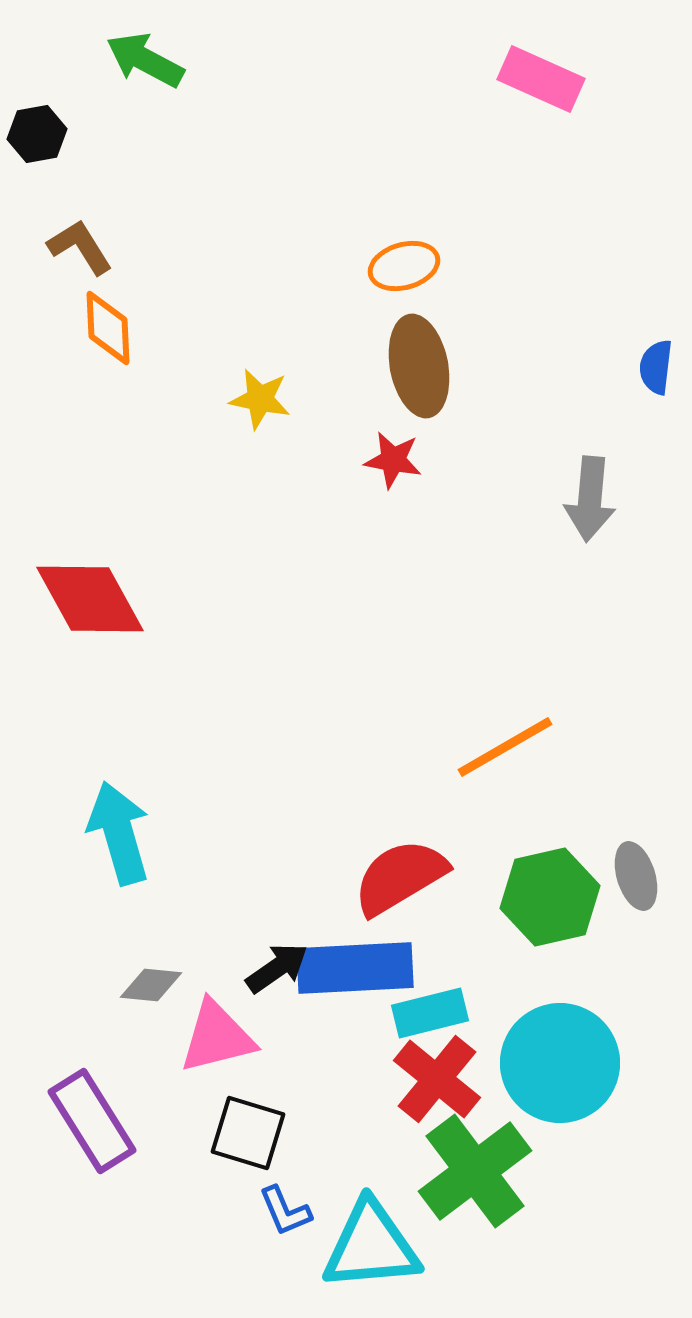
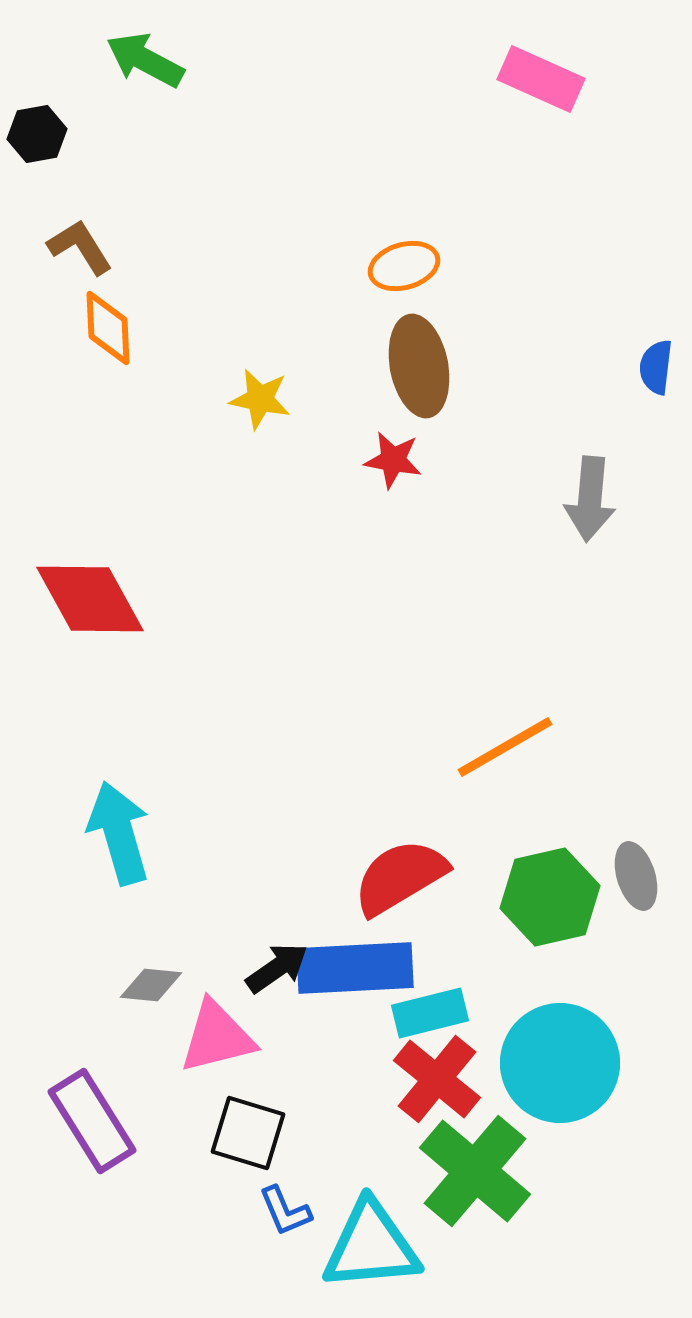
green cross: rotated 13 degrees counterclockwise
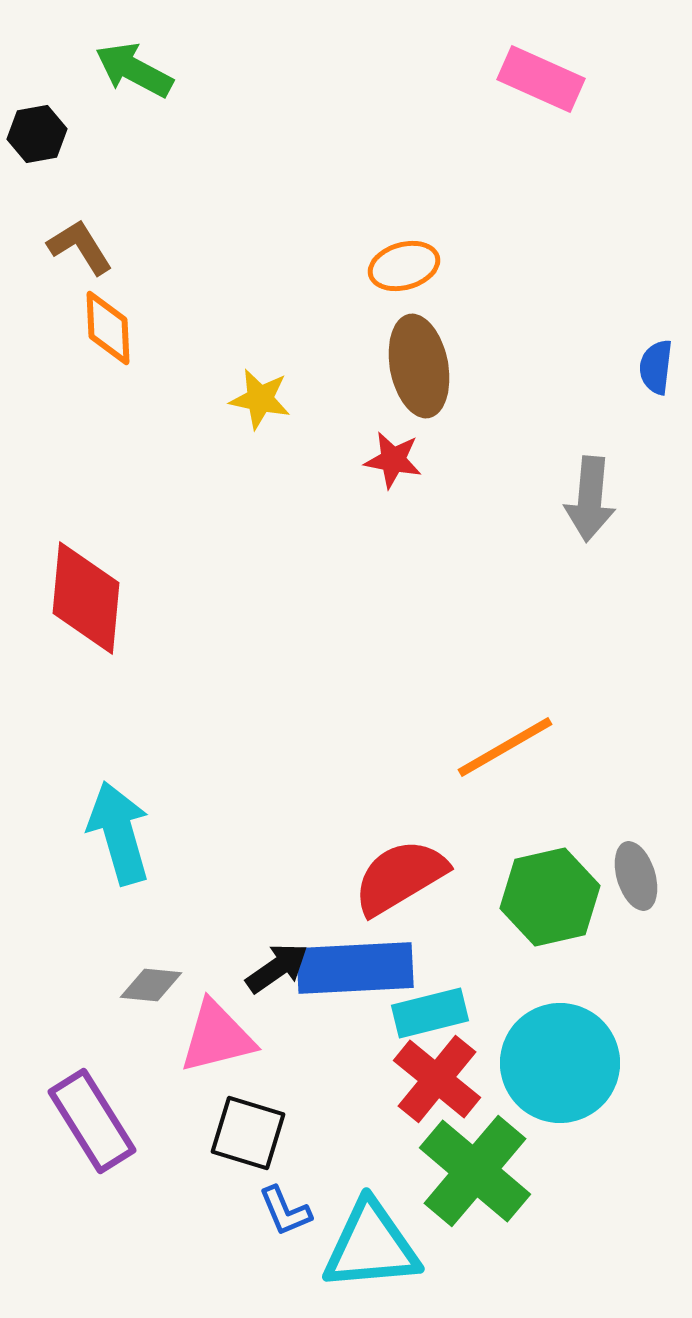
green arrow: moved 11 px left, 10 px down
red diamond: moved 4 px left, 1 px up; rotated 34 degrees clockwise
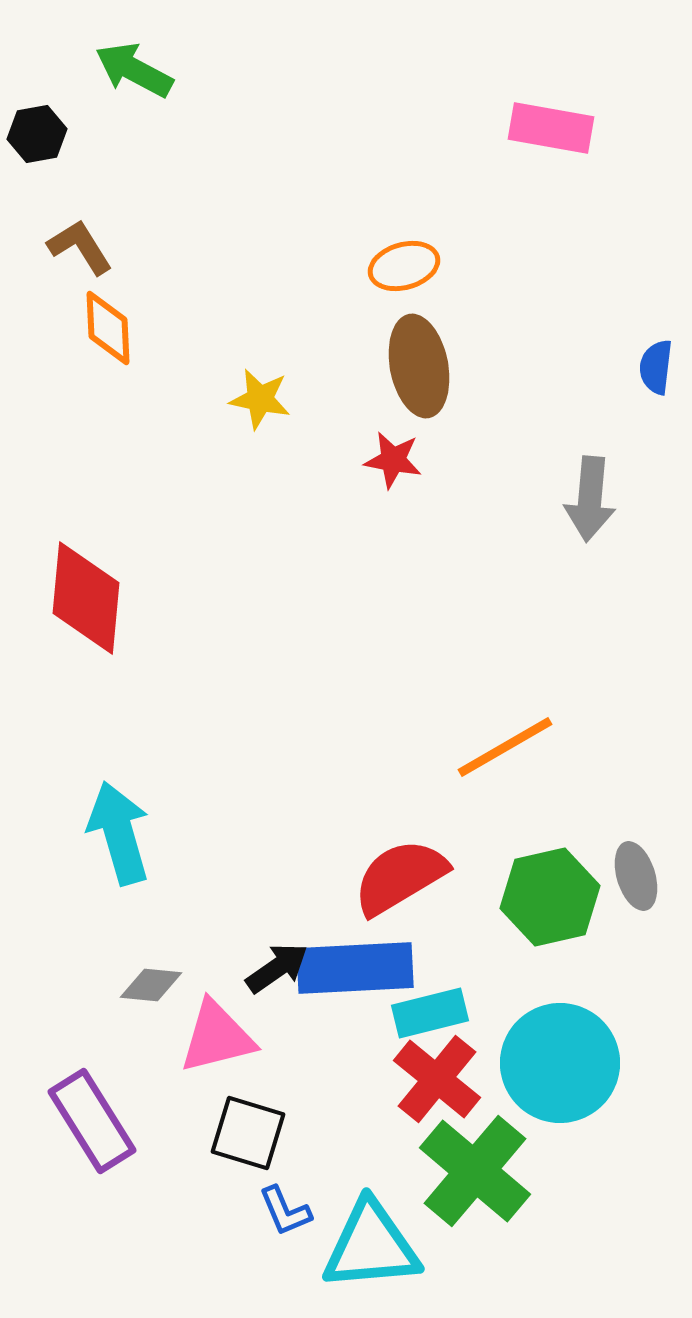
pink rectangle: moved 10 px right, 49 px down; rotated 14 degrees counterclockwise
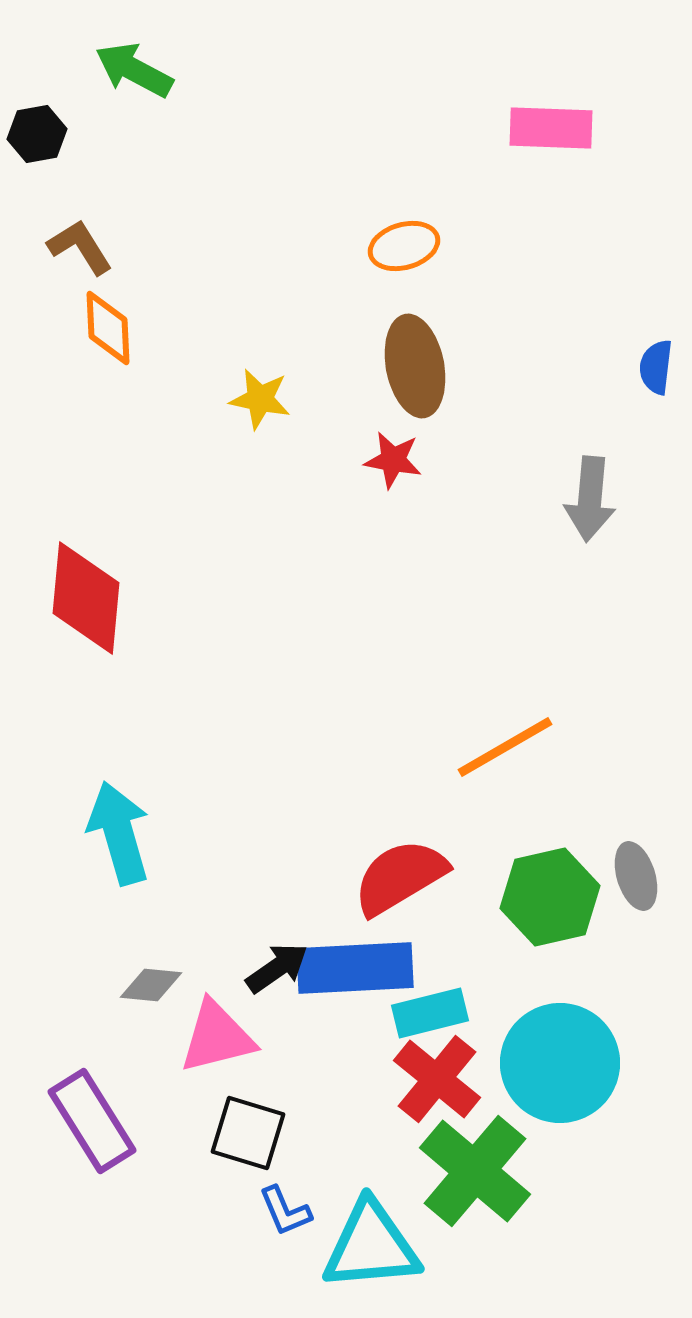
pink rectangle: rotated 8 degrees counterclockwise
orange ellipse: moved 20 px up
brown ellipse: moved 4 px left
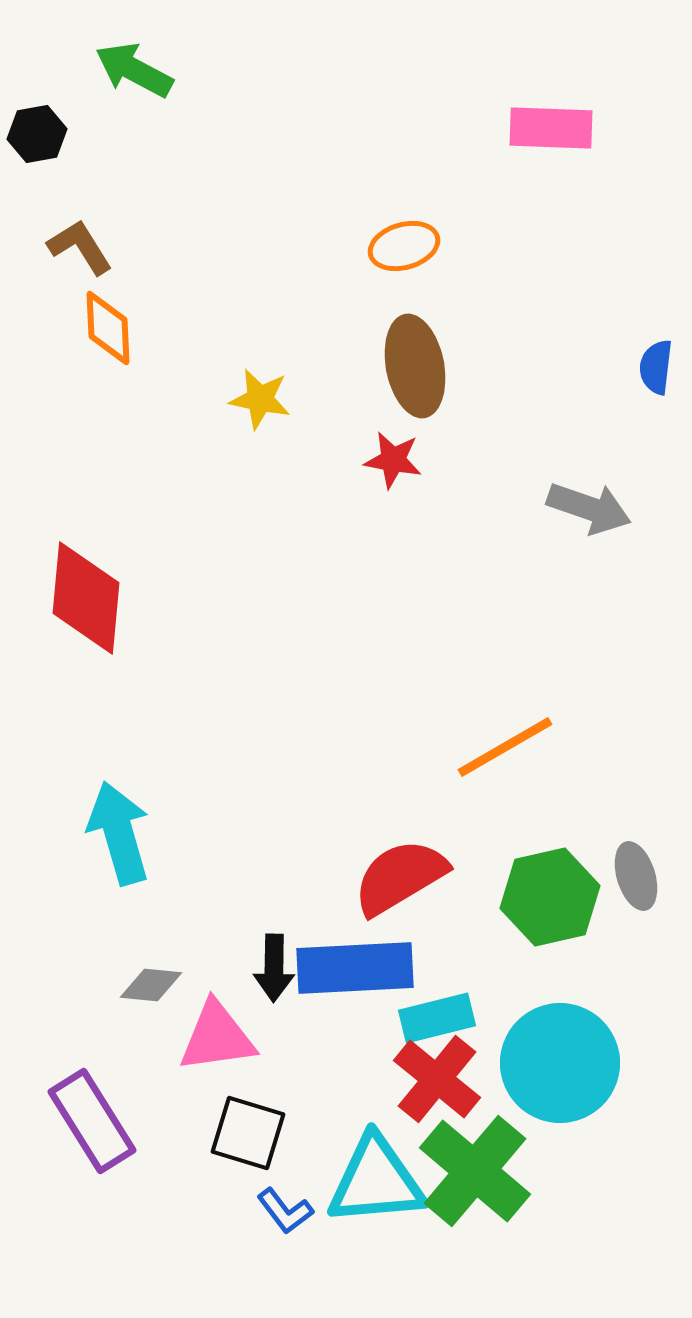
gray arrow: moved 1 px left, 9 px down; rotated 76 degrees counterclockwise
black arrow: moved 3 px left; rotated 126 degrees clockwise
cyan rectangle: moved 7 px right, 5 px down
pink triangle: rotated 6 degrees clockwise
blue L-shape: rotated 14 degrees counterclockwise
cyan triangle: moved 5 px right, 65 px up
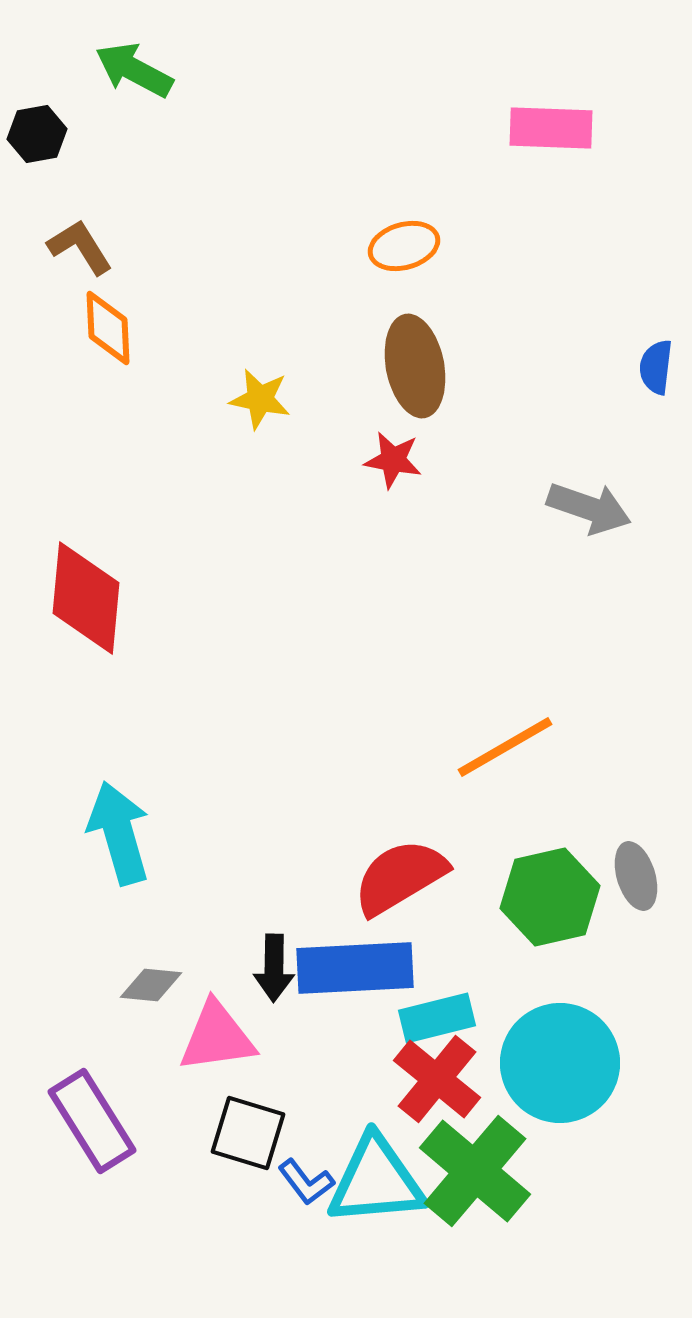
blue L-shape: moved 21 px right, 29 px up
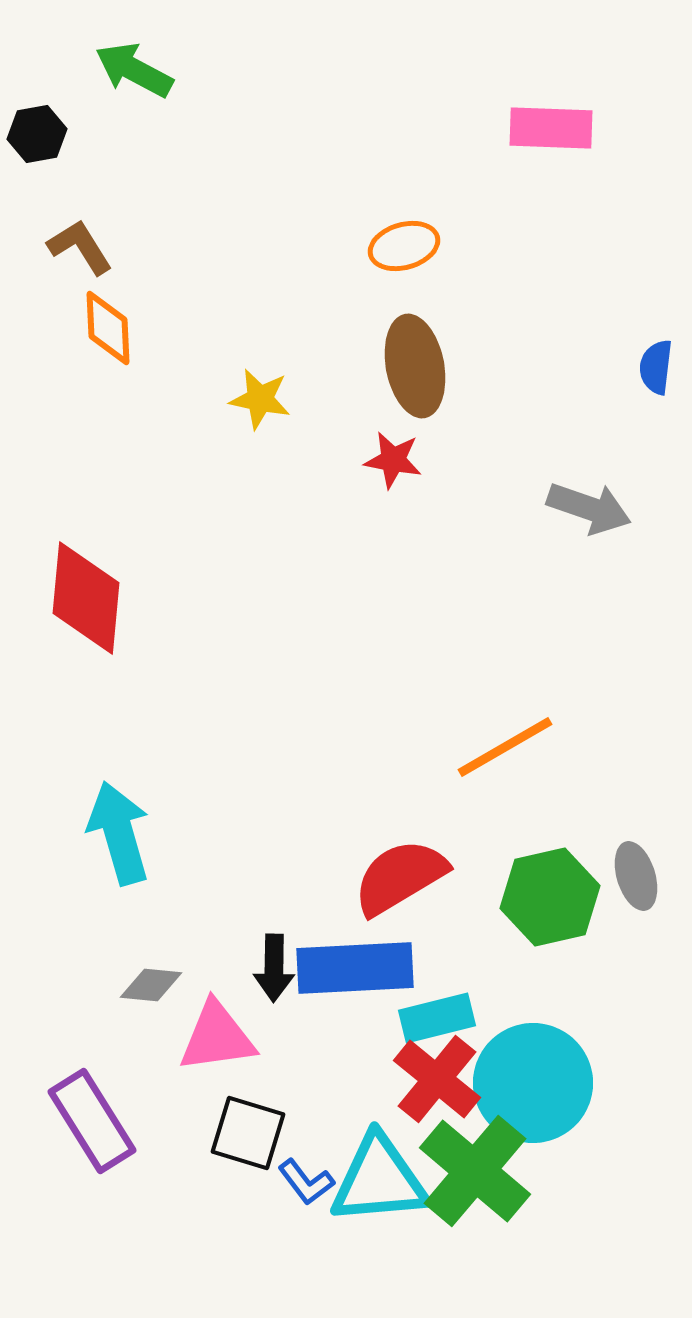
cyan circle: moved 27 px left, 20 px down
cyan triangle: moved 3 px right, 1 px up
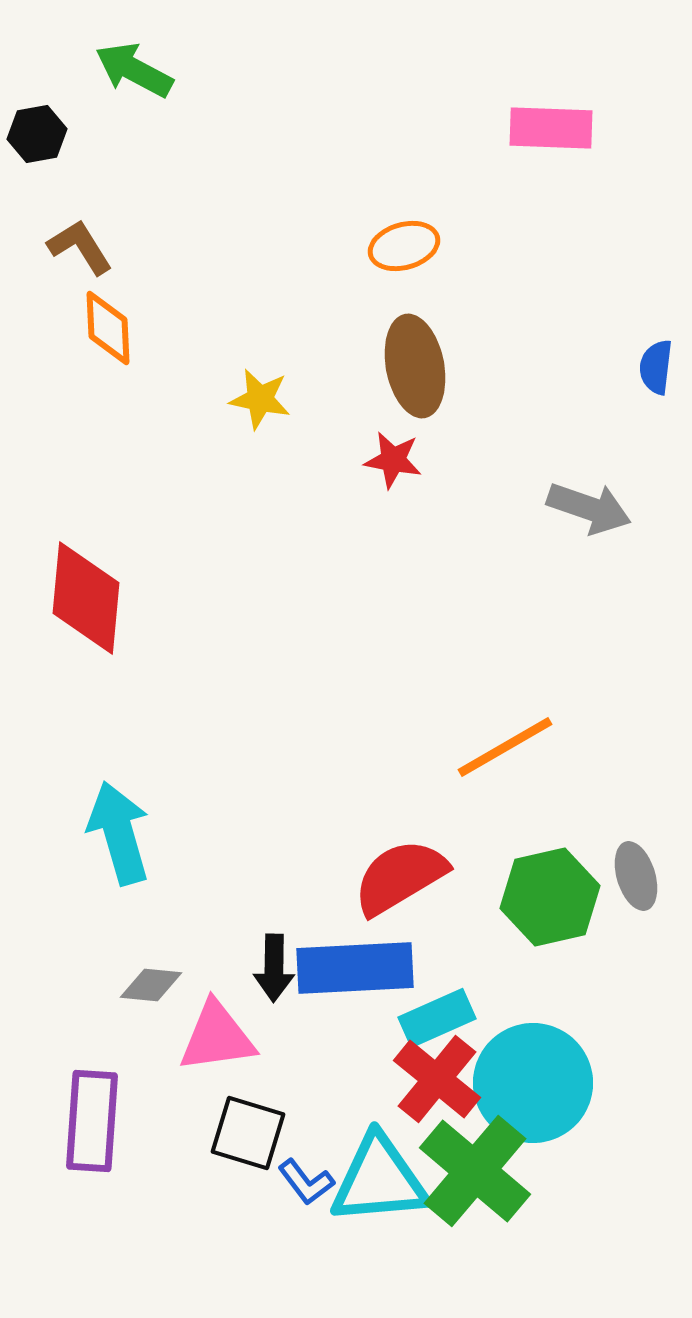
cyan rectangle: rotated 10 degrees counterclockwise
purple rectangle: rotated 36 degrees clockwise
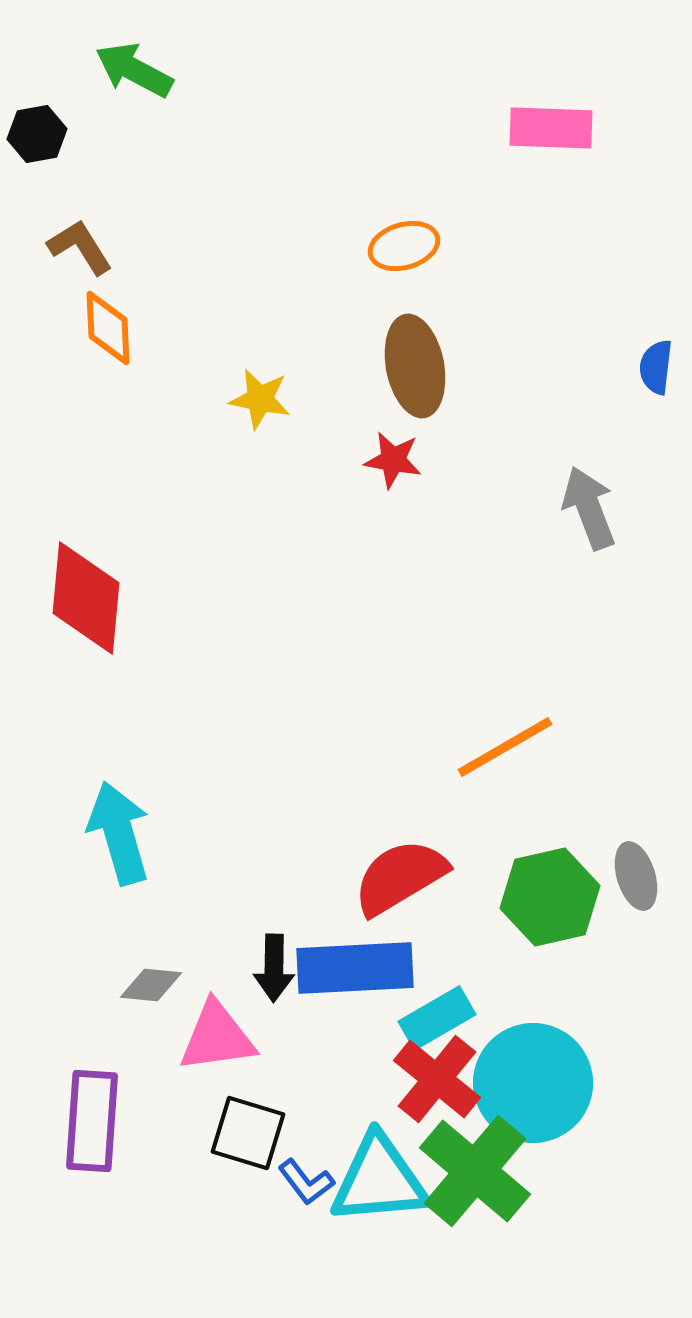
gray arrow: rotated 130 degrees counterclockwise
cyan rectangle: rotated 6 degrees counterclockwise
